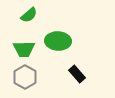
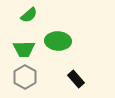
black rectangle: moved 1 px left, 5 px down
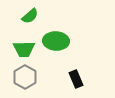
green semicircle: moved 1 px right, 1 px down
green ellipse: moved 2 px left
black rectangle: rotated 18 degrees clockwise
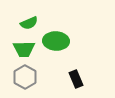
green semicircle: moved 1 px left, 7 px down; rotated 18 degrees clockwise
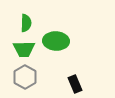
green semicircle: moved 3 px left; rotated 66 degrees counterclockwise
black rectangle: moved 1 px left, 5 px down
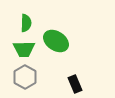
green ellipse: rotated 30 degrees clockwise
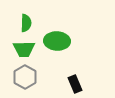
green ellipse: moved 1 px right; rotated 30 degrees counterclockwise
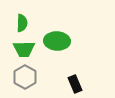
green semicircle: moved 4 px left
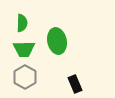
green ellipse: rotated 75 degrees clockwise
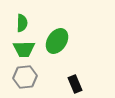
green ellipse: rotated 45 degrees clockwise
gray hexagon: rotated 25 degrees clockwise
